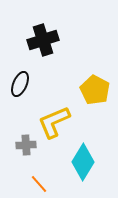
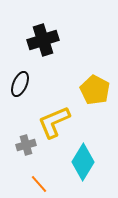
gray cross: rotated 12 degrees counterclockwise
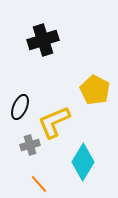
black ellipse: moved 23 px down
gray cross: moved 4 px right
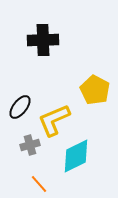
black cross: rotated 16 degrees clockwise
black ellipse: rotated 15 degrees clockwise
yellow L-shape: moved 2 px up
cyan diamond: moved 7 px left, 6 px up; rotated 33 degrees clockwise
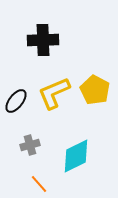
black ellipse: moved 4 px left, 6 px up
yellow L-shape: moved 27 px up
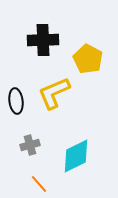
yellow pentagon: moved 7 px left, 31 px up
black ellipse: rotated 45 degrees counterclockwise
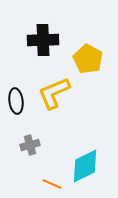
cyan diamond: moved 9 px right, 10 px down
orange line: moved 13 px right; rotated 24 degrees counterclockwise
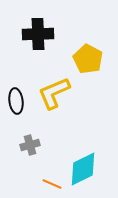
black cross: moved 5 px left, 6 px up
cyan diamond: moved 2 px left, 3 px down
